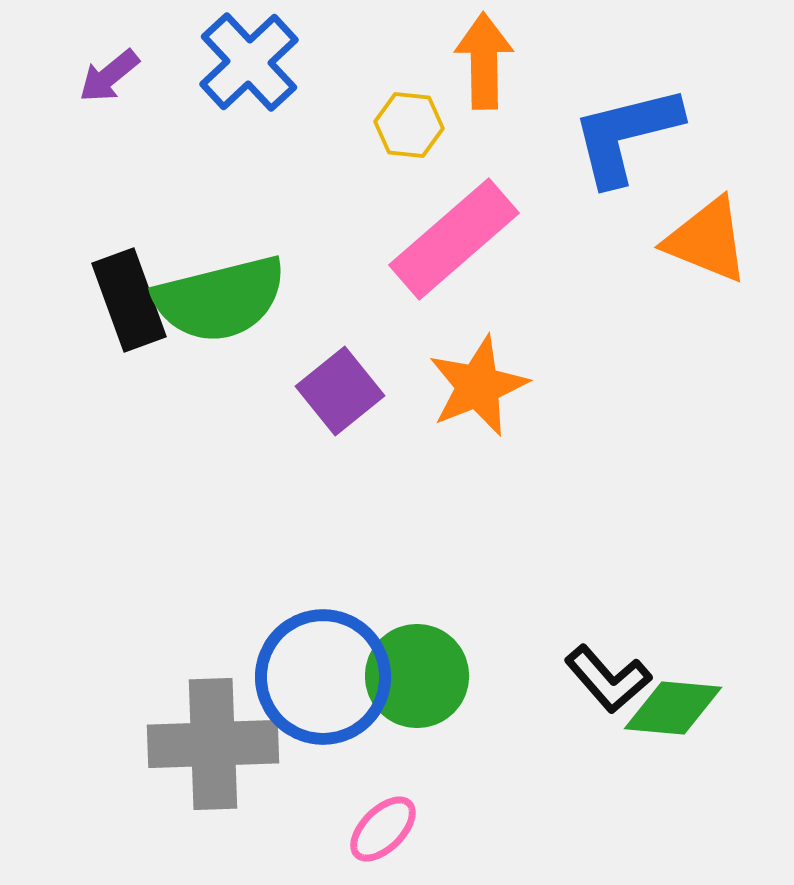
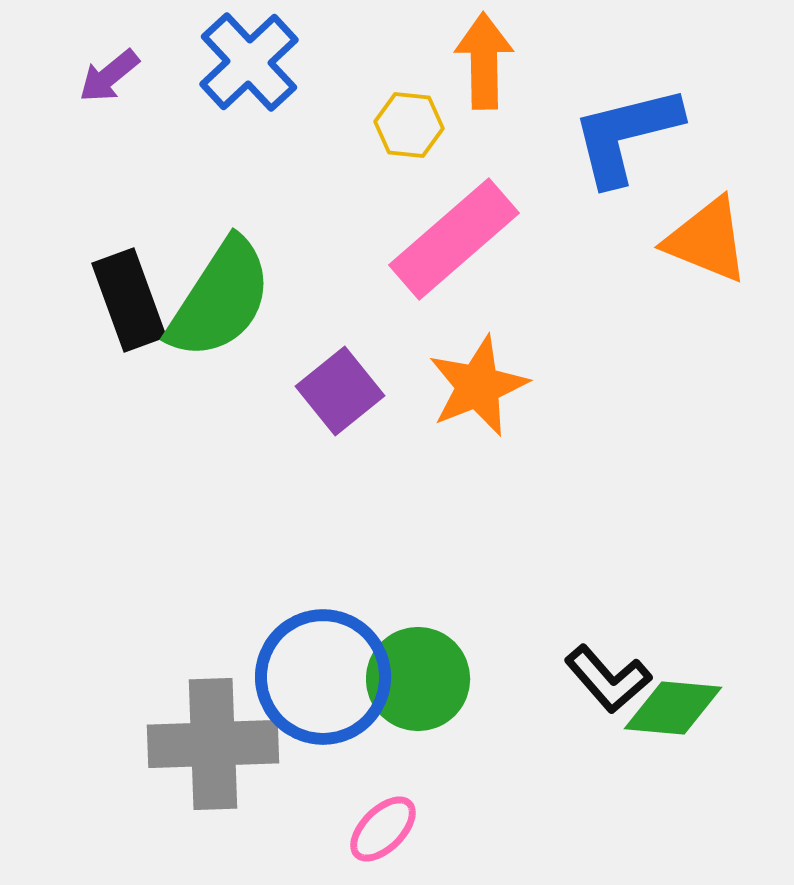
green semicircle: rotated 43 degrees counterclockwise
green circle: moved 1 px right, 3 px down
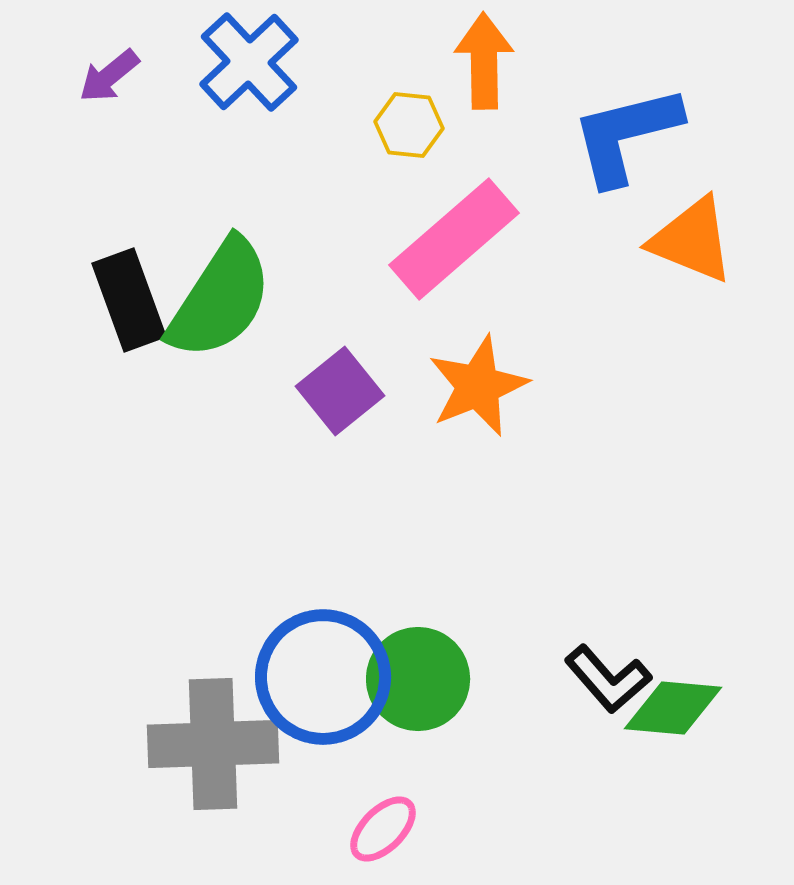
orange triangle: moved 15 px left
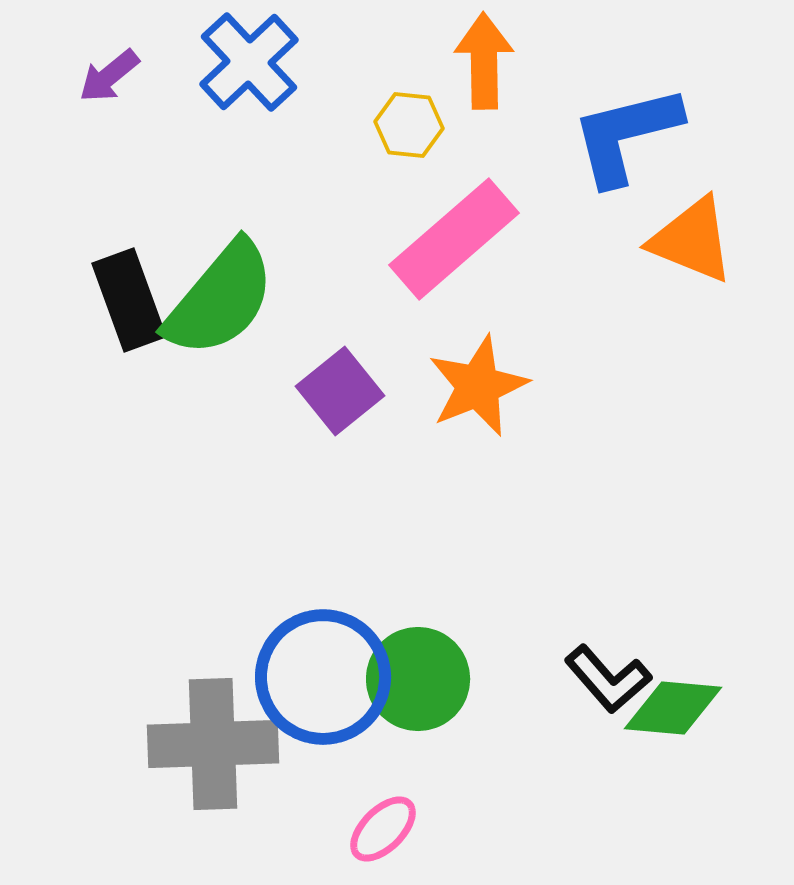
green semicircle: rotated 7 degrees clockwise
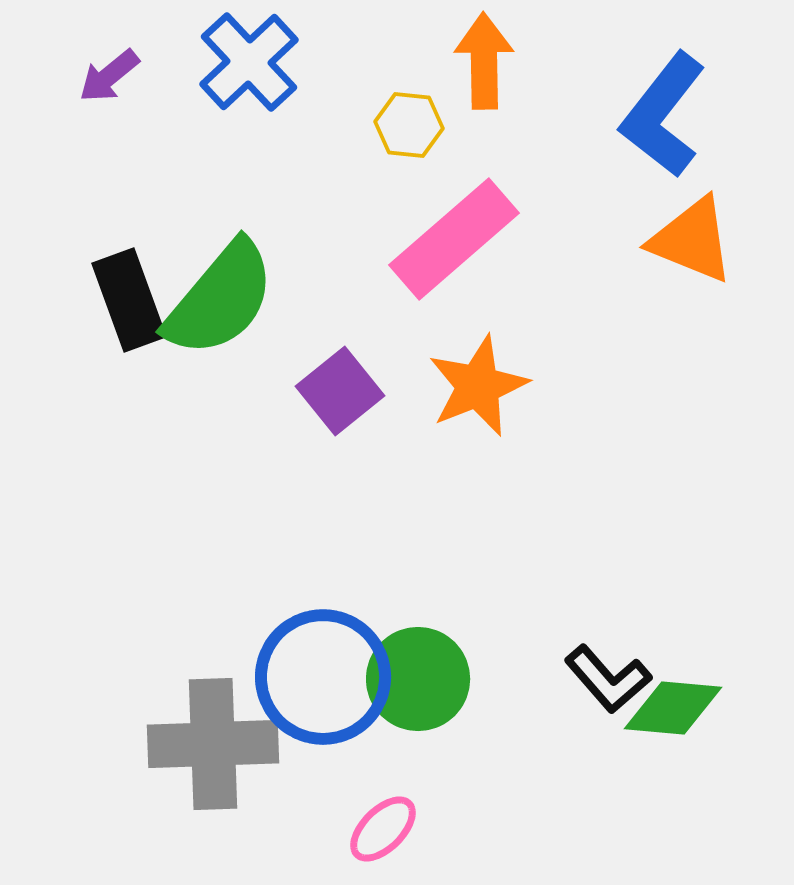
blue L-shape: moved 37 px right, 20 px up; rotated 38 degrees counterclockwise
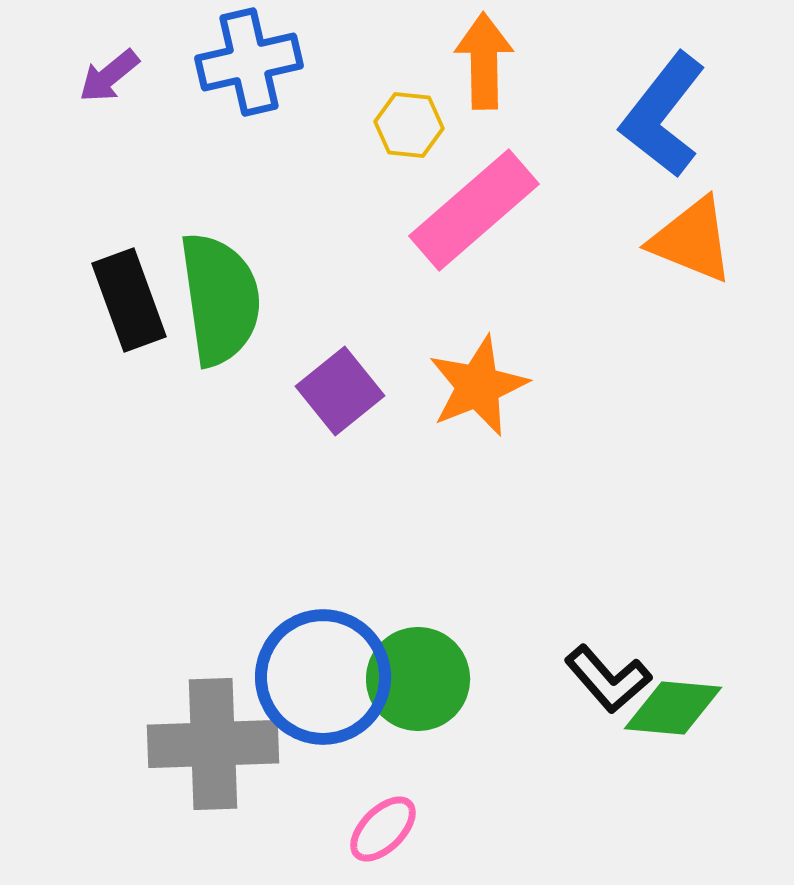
blue cross: rotated 30 degrees clockwise
pink rectangle: moved 20 px right, 29 px up
green semicircle: rotated 48 degrees counterclockwise
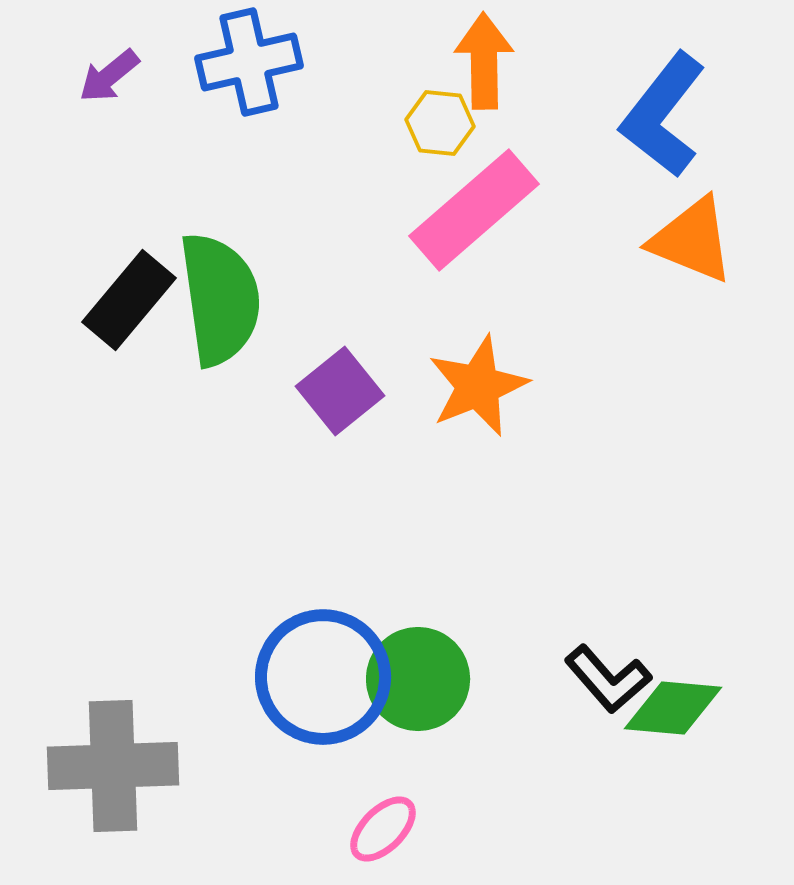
yellow hexagon: moved 31 px right, 2 px up
black rectangle: rotated 60 degrees clockwise
gray cross: moved 100 px left, 22 px down
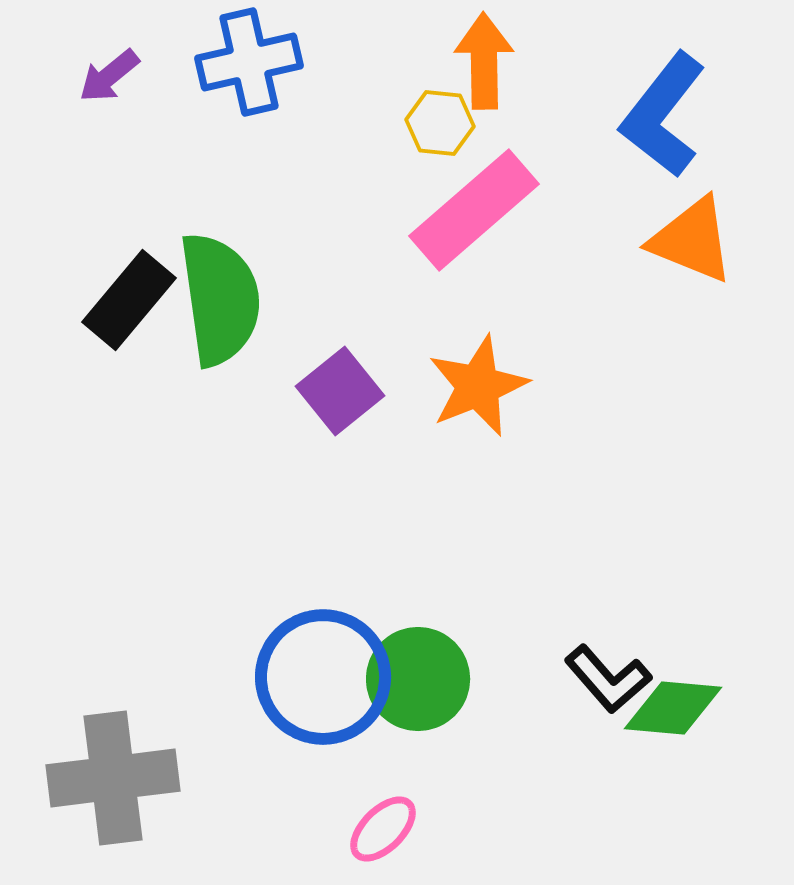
gray cross: moved 12 px down; rotated 5 degrees counterclockwise
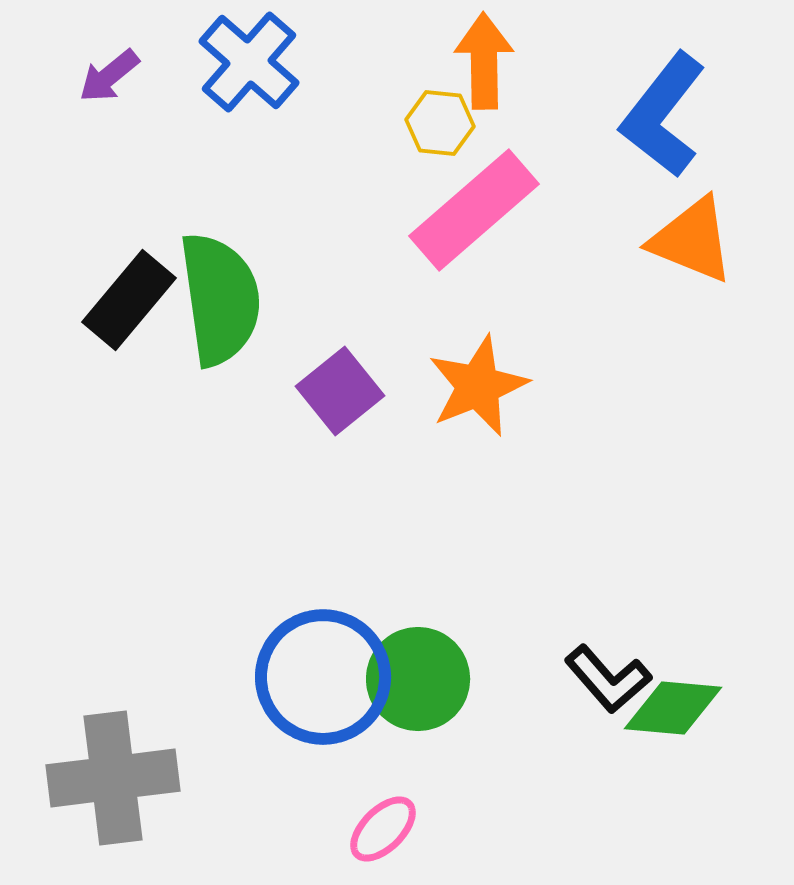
blue cross: rotated 36 degrees counterclockwise
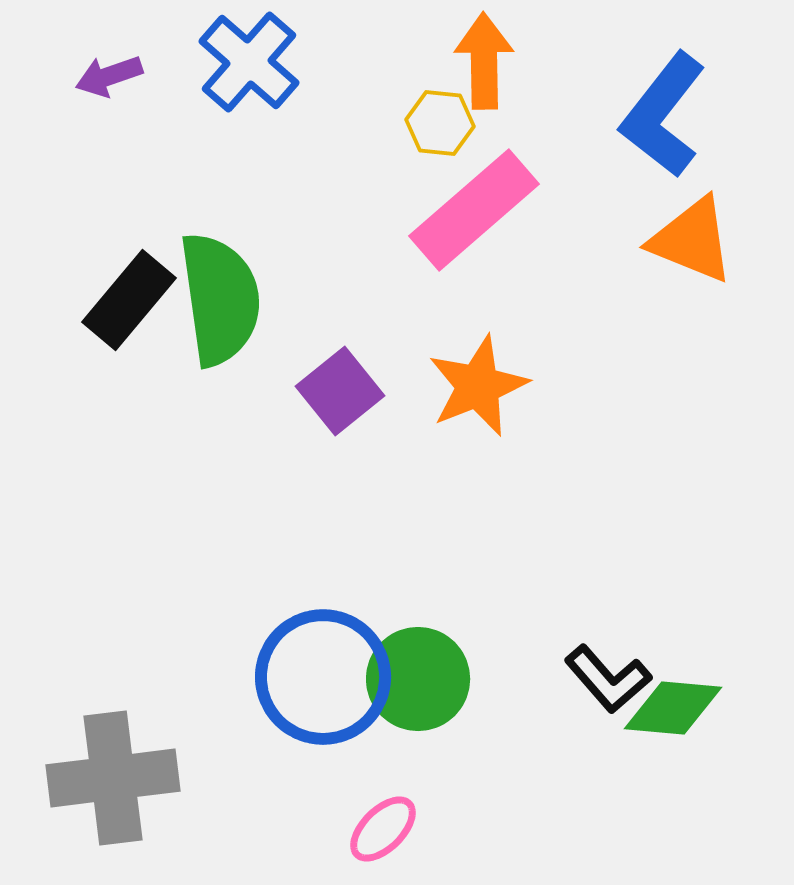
purple arrow: rotated 20 degrees clockwise
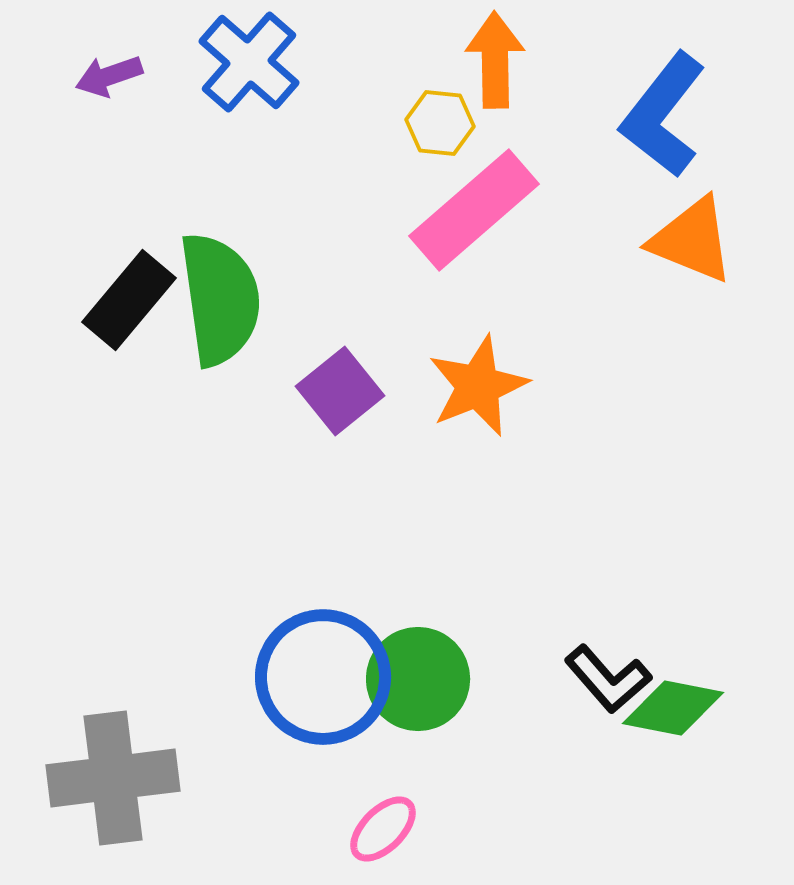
orange arrow: moved 11 px right, 1 px up
green diamond: rotated 6 degrees clockwise
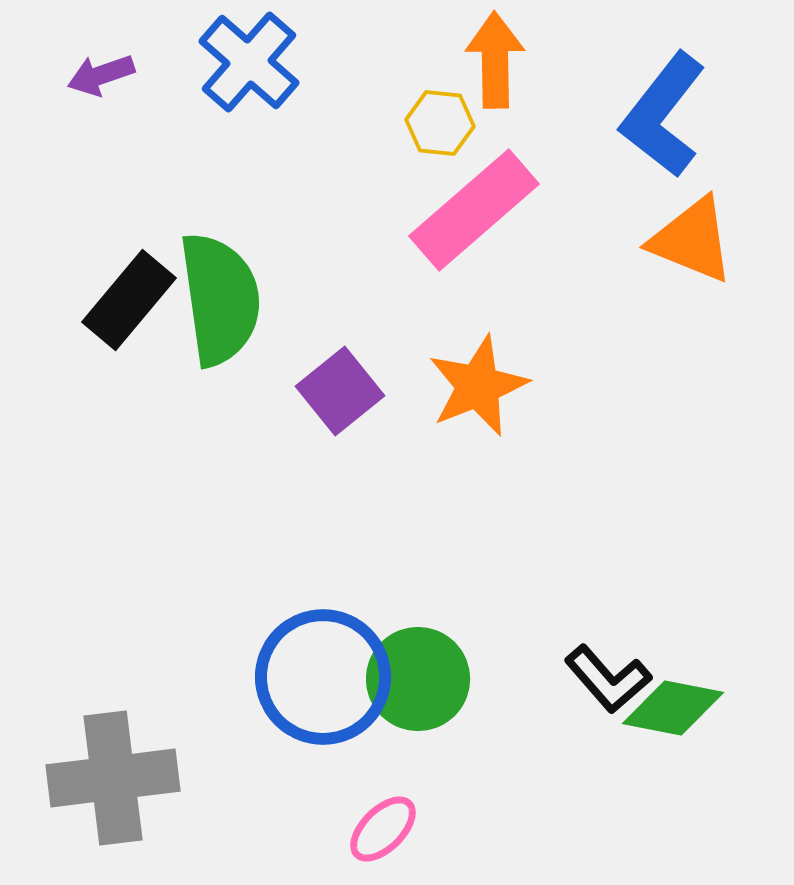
purple arrow: moved 8 px left, 1 px up
